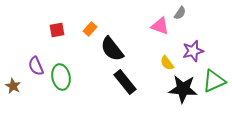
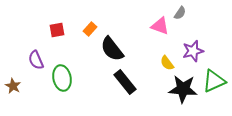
purple semicircle: moved 6 px up
green ellipse: moved 1 px right, 1 px down
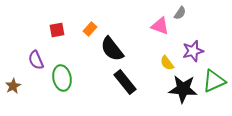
brown star: rotated 14 degrees clockwise
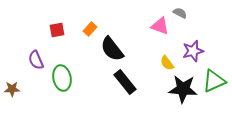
gray semicircle: rotated 96 degrees counterclockwise
brown star: moved 1 px left, 3 px down; rotated 28 degrees clockwise
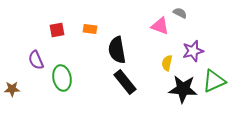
orange rectangle: rotated 56 degrees clockwise
black semicircle: moved 5 px right, 1 px down; rotated 28 degrees clockwise
yellow semicircle: rotated 49 degrees clockwise
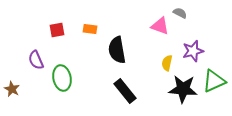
black rectangle: moved 9 px down
brown star: rotated 28 degrees clockwise
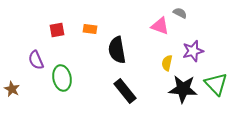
green triangle: moved 2 px right, 3 px down; rotated 50 degrees counterclockwise
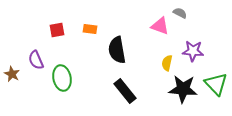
purple star: rotated 20 degrees clockwise
brown star: moved 15 px up
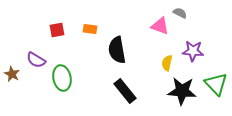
purple semicircle: rotated 36 degrees counterclockwise
black star: moved 1 px left, 2 px down
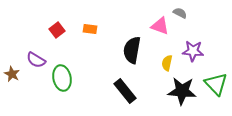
red square: rotated 28 degrees counterclockwise
black semicircle: moved 15 px right; rotated 20 degrees clockwise
